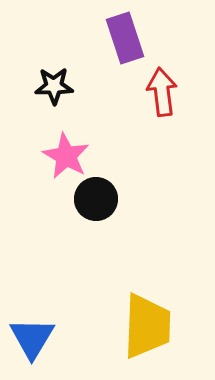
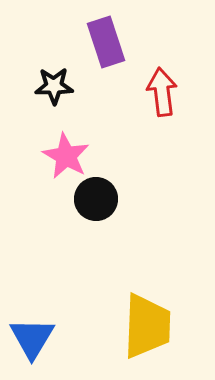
purple rectangle: moved 19 px left, 4 px down
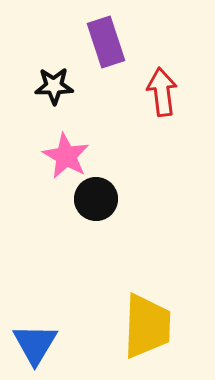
blue triangle: moved 3 px right, 6 px down
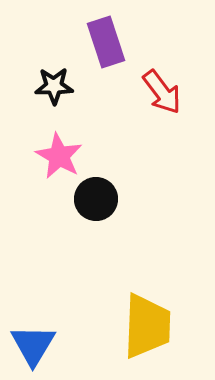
red arrow: rotated 150 degrees clockwise
pink star: moved 7 px left
blue triangle: moved 2 px left, 1 px down
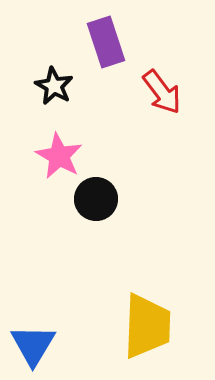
black star: rotated 30 degrees clockwise
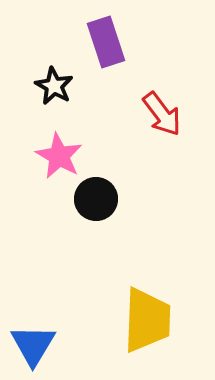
red arrow: moved 22 px down
yellow trapezoid: moved 6 px up
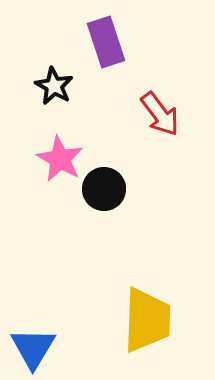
red arrow: moved 2 px left
pink star: moved 1 px right, 3 px down
black circle: moved 8 px right, 10 px up
blue triangle: moved 3 px down
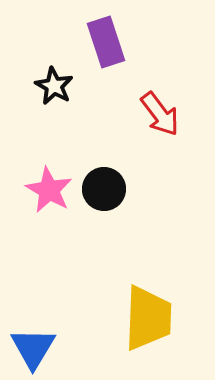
pink star: moved 11 px left, 31 px down
yellow trapezoid: moved 1 px right, 2 px up
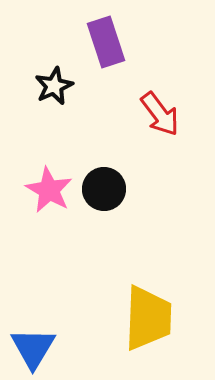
black star: rotated 18 degrees clockwise
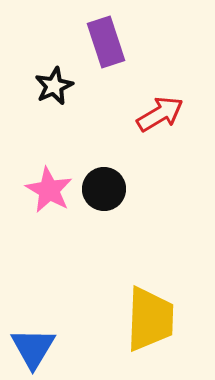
red arrow: rotated 84 degrees counterclockwise
yellow trapezoid: moved 2 px right, 1 px down
